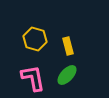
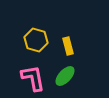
yellow hexagon: moved 1 px right, 1 px down
green ellipse: moved 2 px left, 1 px down
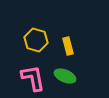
green ellipse: rotated 70 degrees clockwise
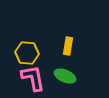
yellow hexagon: moved 9 px left, 13 px down; rotated 10 degrees counterclockwise
yellow rectangle: rotated 24 degrees clockwise
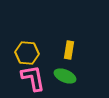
yellow rectangle: moved 1 px right, 4 px down
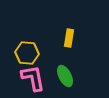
yellow rectangle: moved 12 px up
green ellipse: rotated 40 degrees clockwise
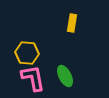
yellow rectangle: moved 3 px right, 15 px up
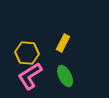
yellow rectangle: moved 9 px left, 20 px down; rotated 18 degrees clockwise
pink L-shape: moved 3 px left, 2 px up; rotated 112 degrees counterclockwise
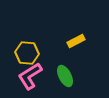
yellow rectangle: moved 13 px right, 2 px up; rotated 36 degrees clockwise
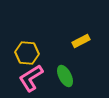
yellow rectangle: moved 5 px right
pink L-shape: moved 1 px right, 2 px down
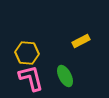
pink L-shape: rotated 108 degrees clockwise
